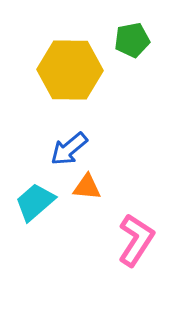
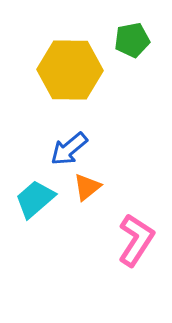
orange triangle: rotated 44 degrees counterclockwise
cyan trapezoid: moved 3 px up
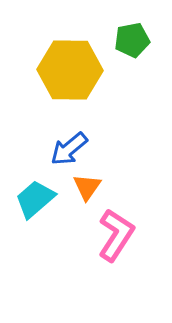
orange triangle: rotated 16 degrees counterclockwise
pink L-shape: moved 20 px left, 5 px up
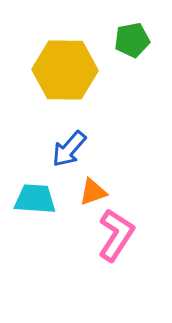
yellow hexagon: moved 5 px left
blue arrow: rotated 9 degrees counterclockwise
orange triangle: moved 6 px right, 5 px down; rotated 36 degrees clockwise
cyan trapezoid: rotated 45 degrees clockwise
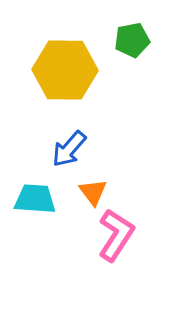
orange triangle: rotated 48 degrees counterclockwise
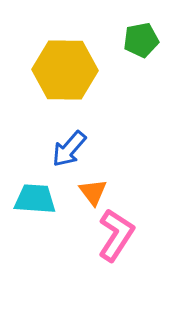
green pentagon: moved 9 px right
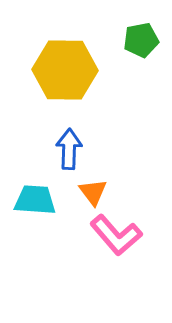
blue arrow: rotated 141 degrees clockwise
cyan trapezoid: moved 1 px down
pink L-shape: rotated 106 degrees clockwise
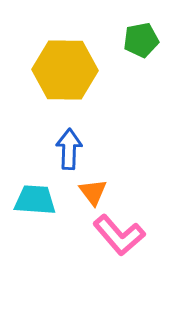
pink L-shape: moved 3 px right
